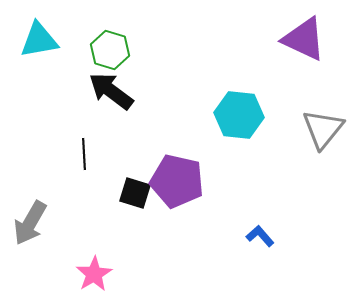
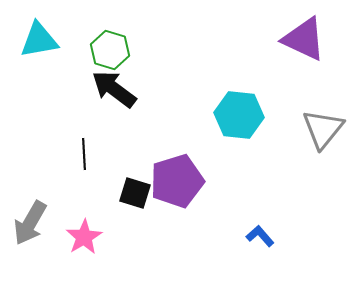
black arrow: moved 3 px right, 2 px up
purple pentagon: rotated 30 degrees counterclockwise
pink star: moved 10 px left, 37 px up
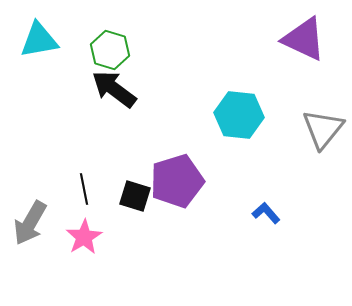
black line: moved 35 px down; rotated 8 degrees counterclockwise
black square: moved 3 px down
blue L-shape: moved 6 px right, 23 px up
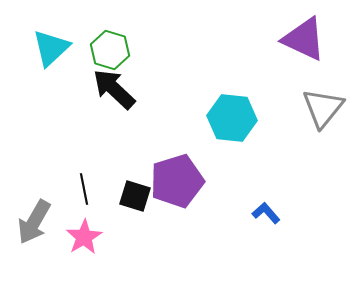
cyan triangle: moved 12 px right, 8 px down; rotated 33 degrees counterclockwise
black arrow: rotated 6 degrees clockwise
cyan hexagon: moved 7 px left, 3 px down
gray triangle: moved 21 px up
gray arrow: moved 4 px right, 1 px up
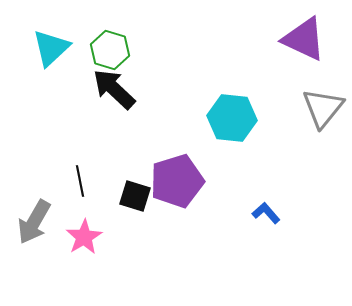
black line: moved 4 px left, 8 px up
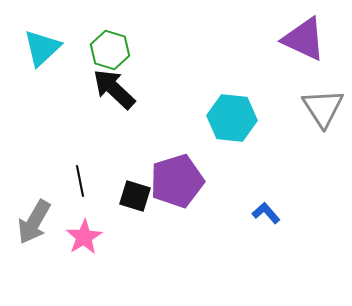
cyan triangle: moved 9 px left
gray triangle: rotated 12 degrees counterclockwise
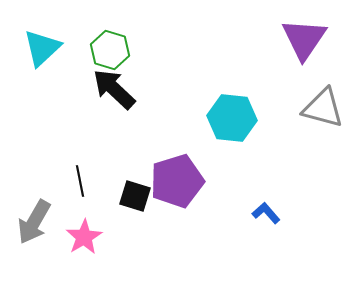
purple triangle: rotated 39 degrees clockwise
gray triangle: rotated 42 degrees counterclockwise
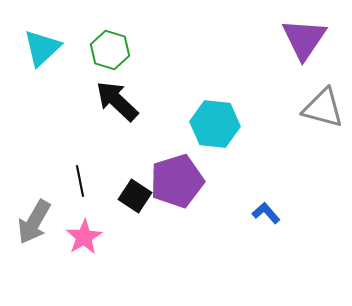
black arrow: moved 3 px right, 12 px down
cyan hexagon: moved 17 px left, 6 px down
black square: rotated 16 degrees clockwise
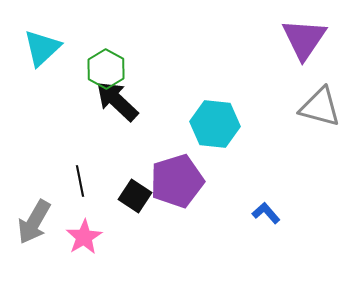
green hexagon: moved 4 px left, 19 px down; rotated 12 degrees clockwise
gray triangle: moved 3 px left, 1 px up
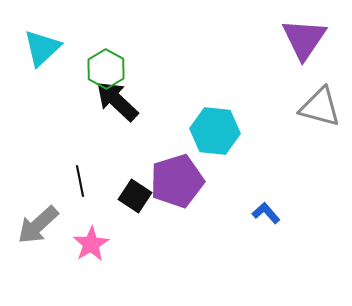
cyan hexagon: moved 7 px down
gray arrow: moved 4 px right, 3 px down; rotated 18 degrees clockwise
pink star: moved 7 px right, 7 px down
